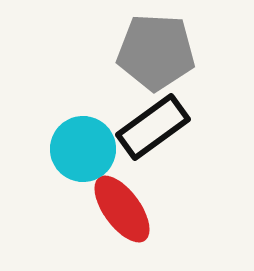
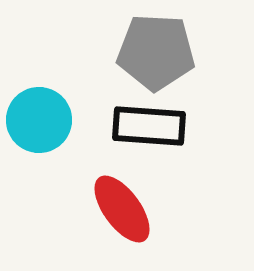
black rectangle: moved 4 px left, 1 px up; rotated 40 degrees clockwise
cyan circle: moved 44 px left, 29 px up
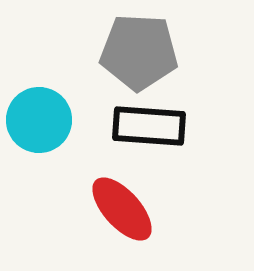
gray pentagon: moved 17 px left
red ellipse: rotated 6 degrees counterclockwise
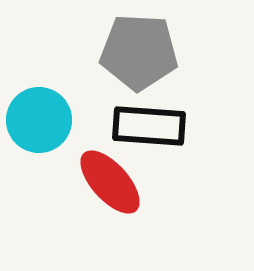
red ellipse: moved 12 px left, 27 px up
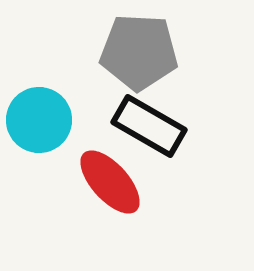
black rectangle: rotated 26 degrees clockwise
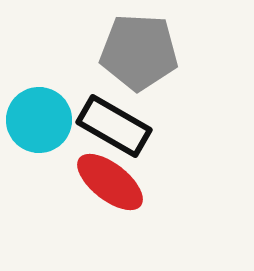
black rectangle: moved 35 px left
red ellipse: rotated 10 degrees counterclockwise
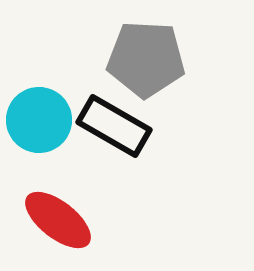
gray pentagon: moved 7 px right, 7 px down
red ellipse: moved 52 px left, 38 px down
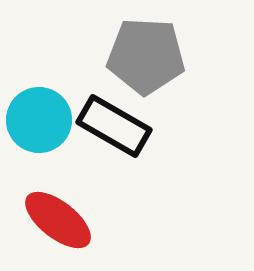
gray pentagon: moved 3 px up
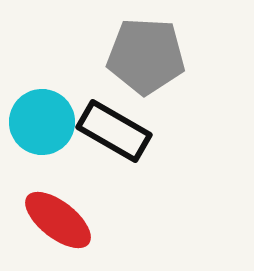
cyan circle: moved 3 px right, 2 px down
black rectangle: moved 5 px down
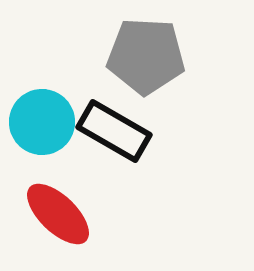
red ellipse: moved 6 px up; rotated 6 degrees clockwise
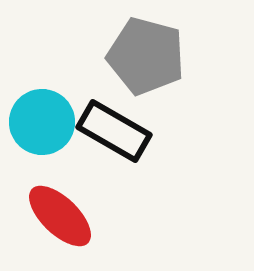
gray pentagon: rotated 12 degrees clockwise
red ellipse: moved 2 px right, 2 px down
